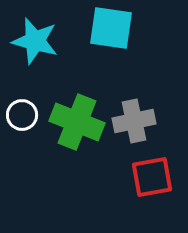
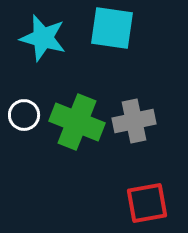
cyan square: moved 1 px right
cyan star: moved 8 px right, 3 px up
white circle: moved 2 px right
red square: moved 5 px left, 26 px down
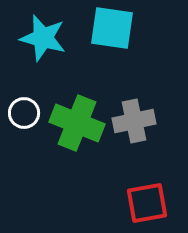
white circle: moved 2 px up
green cross: moved 1 px down
